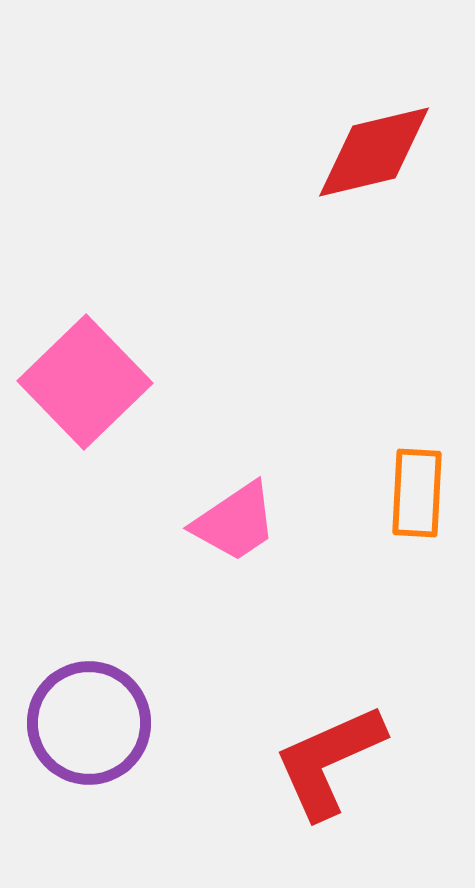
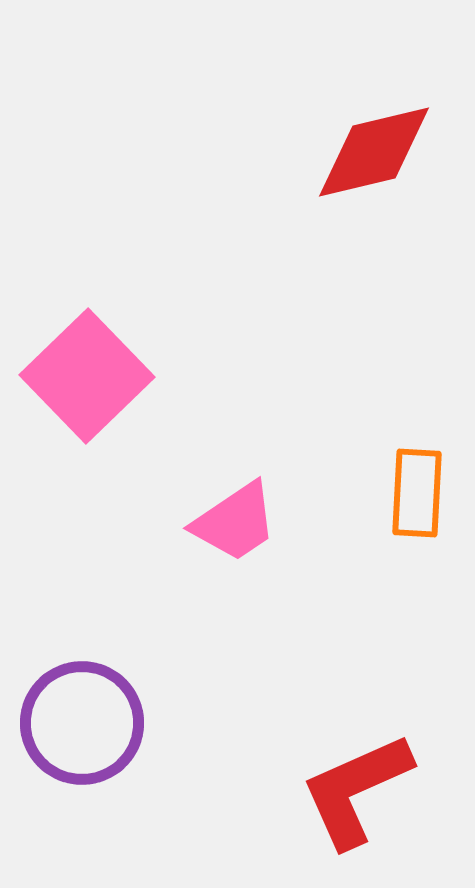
pink square: moved 2 px right, 6 px up
purple circle: moved 7 px left
red L-shape: moved 27 px right, 29 px down
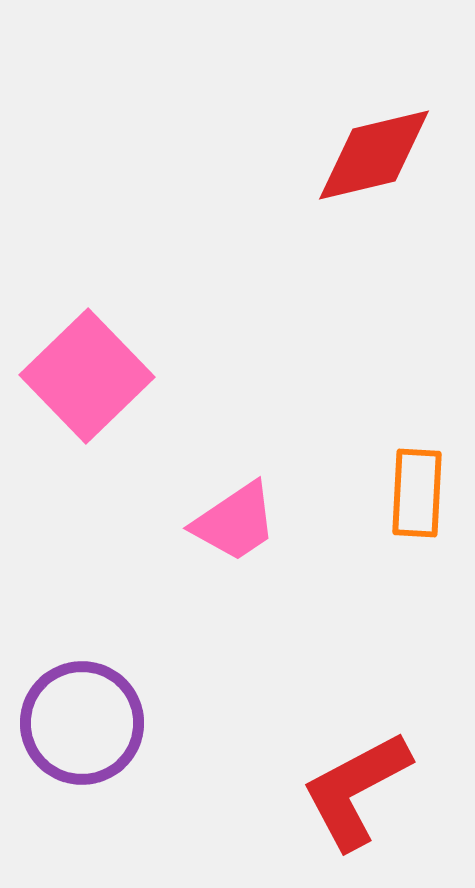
red diamond: moved 3 px down
red L-shape: rotated 4 degrees counterclockwise
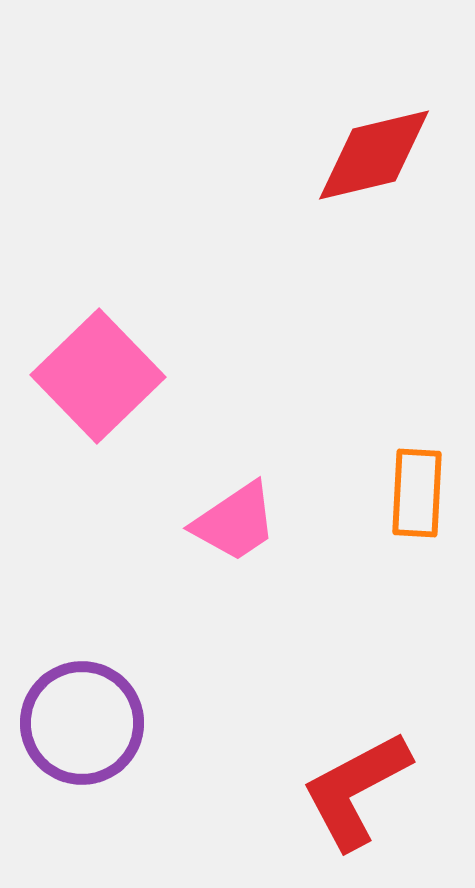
pink square: moved 11 px right
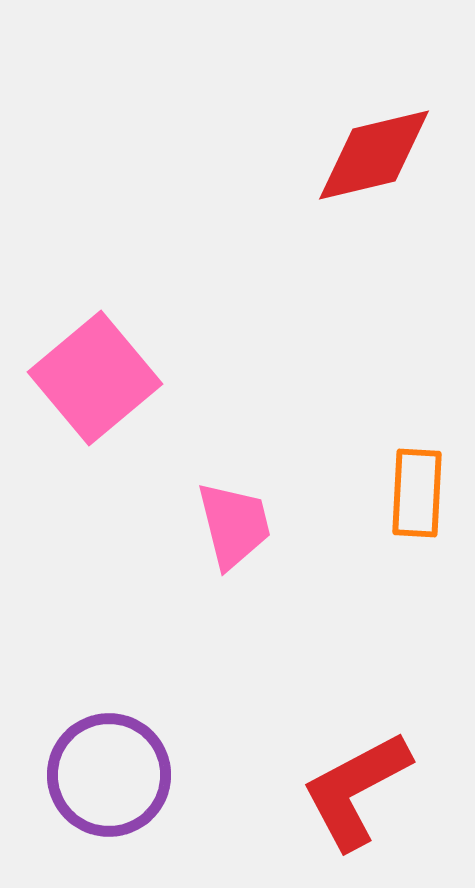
pink square: moved 3 px left, 2 px down; rotated 4 degrees clockwise
pink trapezoid: moved 1 px left, 3 px down; rotated 70 degrees counterclockwise
purple circle: moved 27 px right, 52 px down
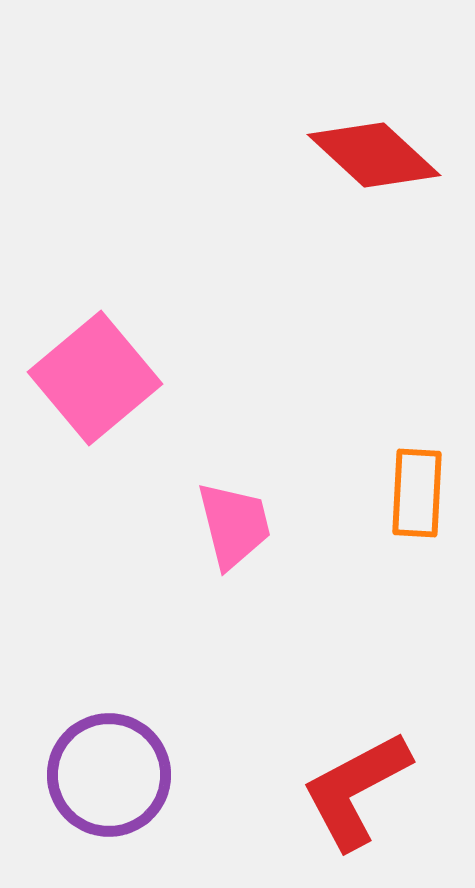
red diamond: rotated 56 degrees clockwise
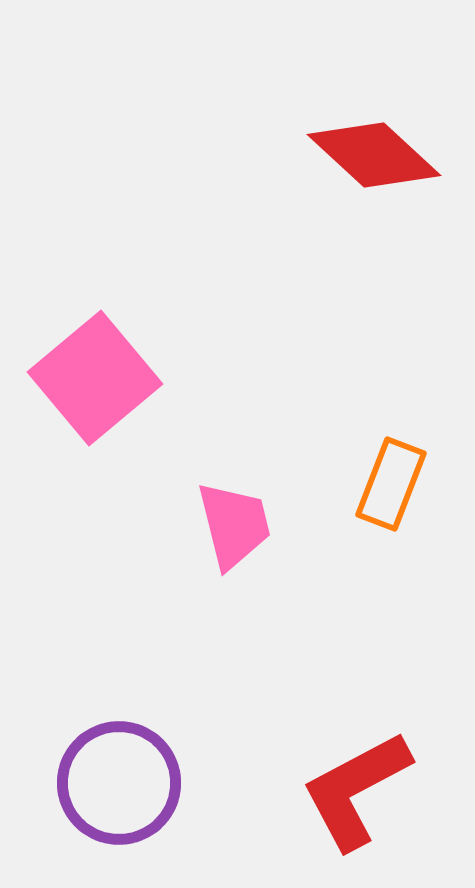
orange rectangle: moved 26 px left, 9 px up; rotated 18 degrees clockwise
purple circle: moved 10 px right, 8 px down
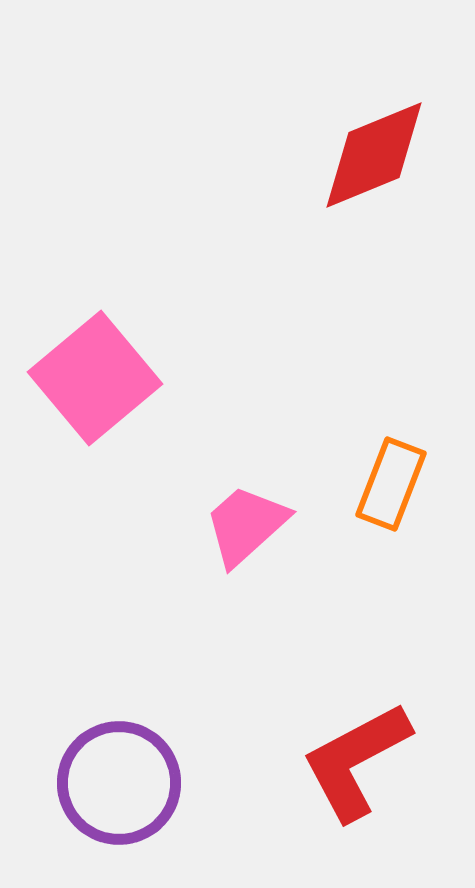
red diamond: rotated 65 degrees counterclockwise
pink trapezoid: moved 12 px right; rotated 118 degrees counterclockwise
red L-shape: moved 29 px up
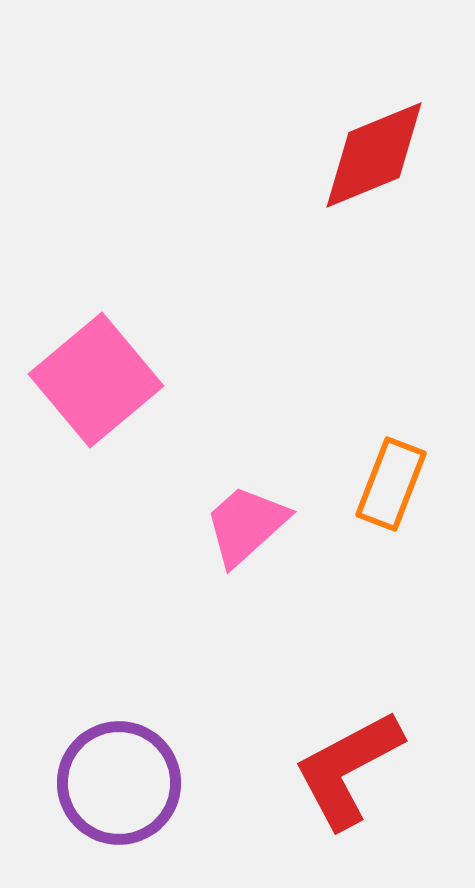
pink square: moved 1 px right, 2 px down
red L-shape: moved 8 px left, 8 px down
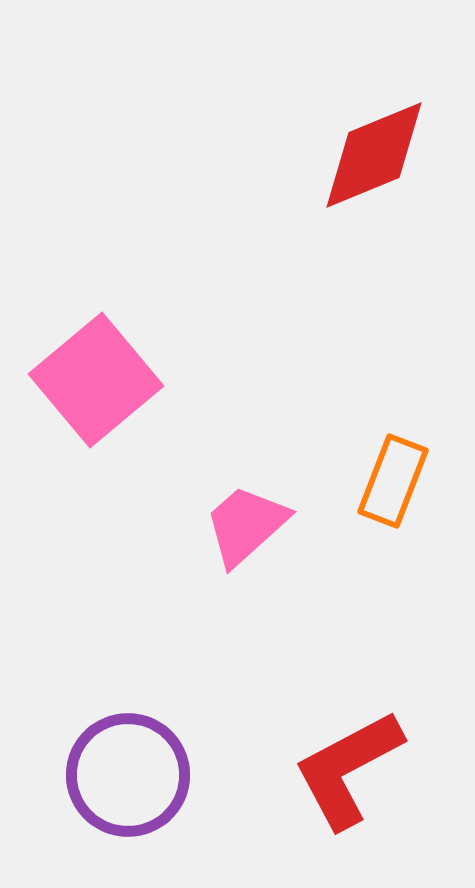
orange rectangle: moved 2 px right, 3 px up
purple circle: moved 9 px right, 8 px up
